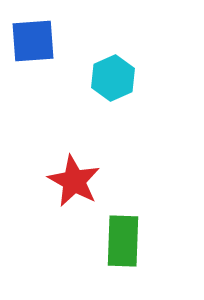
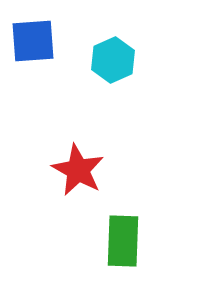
cyan hexagon: moved 18 px up
red star: moved 4 px right, 11 px up
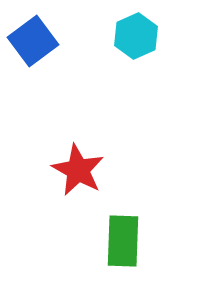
blue square: rotated 33 degrees counterclockwise
cyan hexagon: moved 23 px right, 24 px up
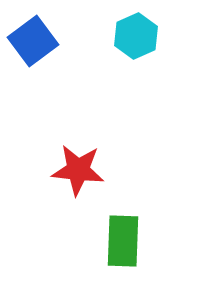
red star: rotated 22 degrees counterclockwise
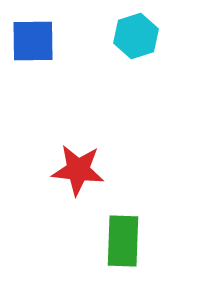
cyan hexagon: rotated 6 degrees clockwise
blue square: rotated 36 degrees clockwise
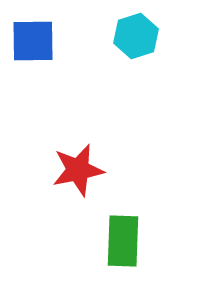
red star: rotated 18 degrees counterclockwise
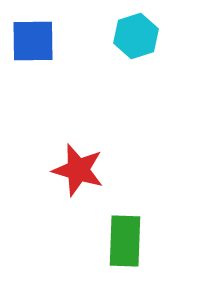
red star: rotated 28 degrees clockwise
green rectangle: moved 2 px right
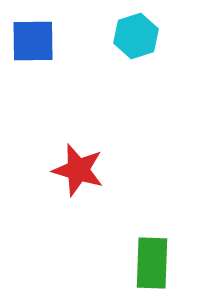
green rectangle: moved 27 px right, 22 px down
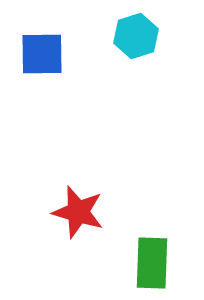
blue square: moved 9 px right, 13 px down
red star: moved 42 px down
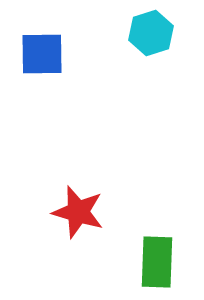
cyan hexagon: moved 15 px right, 3 px up
green rectangle: moved 5 px right, 1 px up
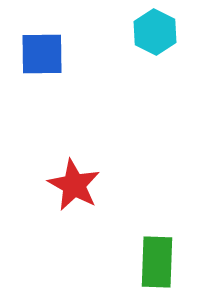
cyan hexagon: moved 4 px right, 1 px up; rotated 15 degrees counterclockwise
red star: moved 4 px left, 27 px up; rotated 12 degrees clockwise
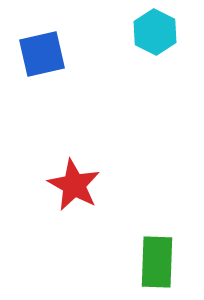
blue square: rotated 12 degrees counterclockwise
